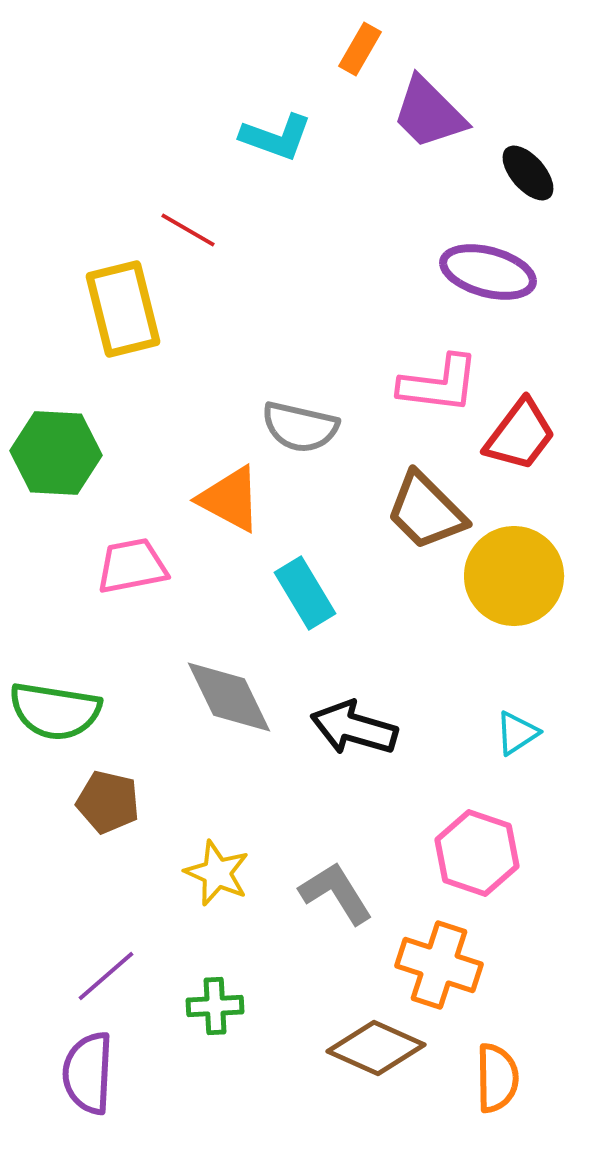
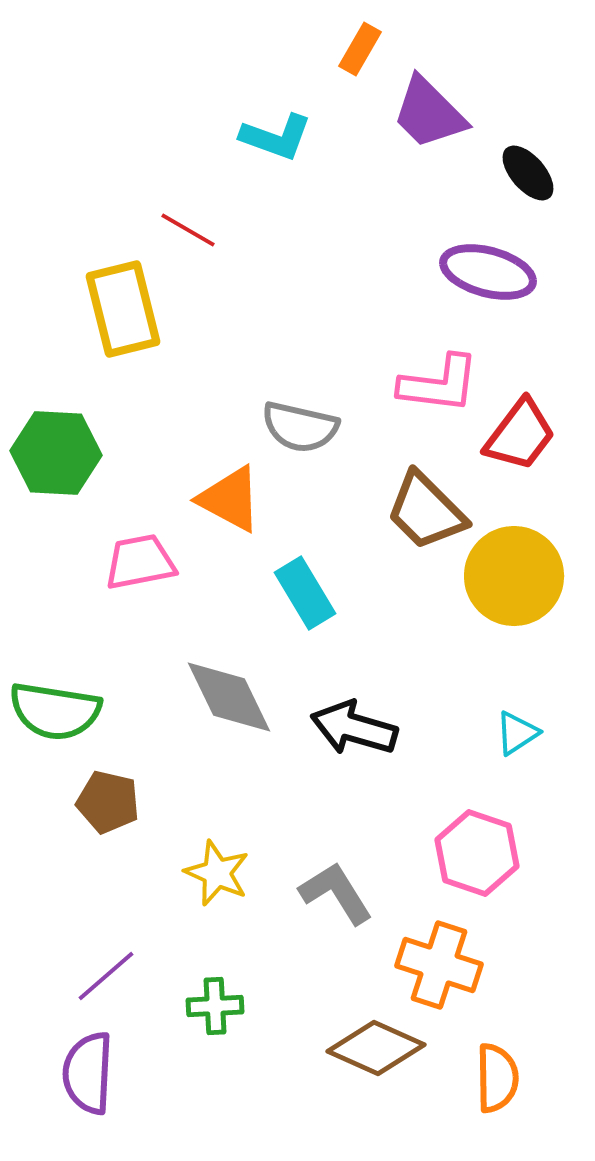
pink trapezoid: moved 8 px right, 4 px up
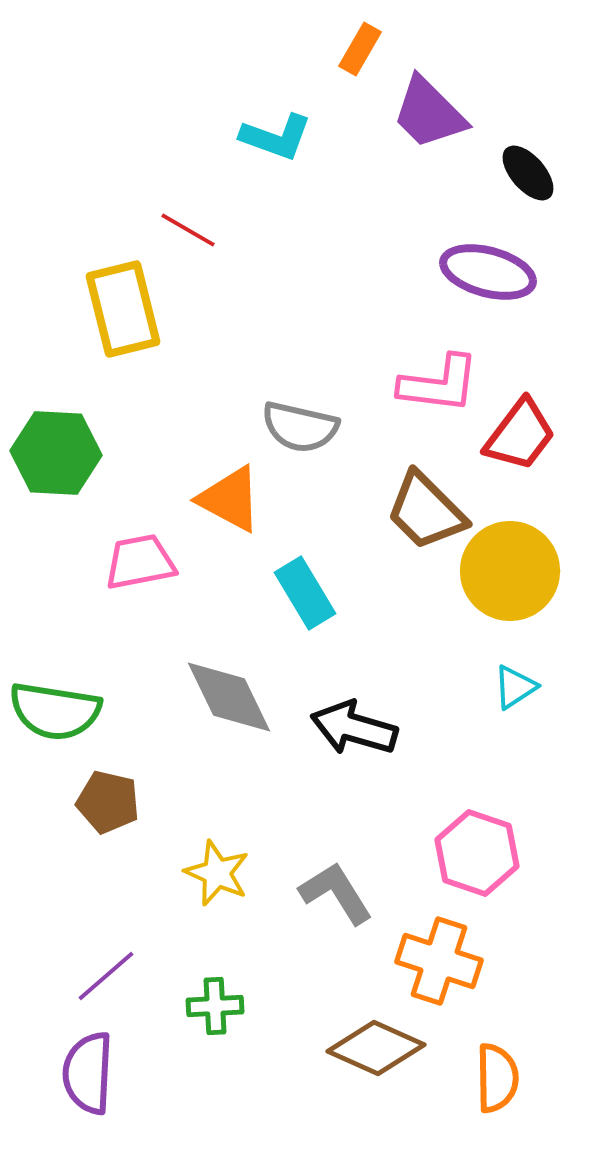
yellow circle: moved 4 px left, 5 px up
cyan triangle: moved 2 px left, 46 px up
orange cross: moved 4 px up
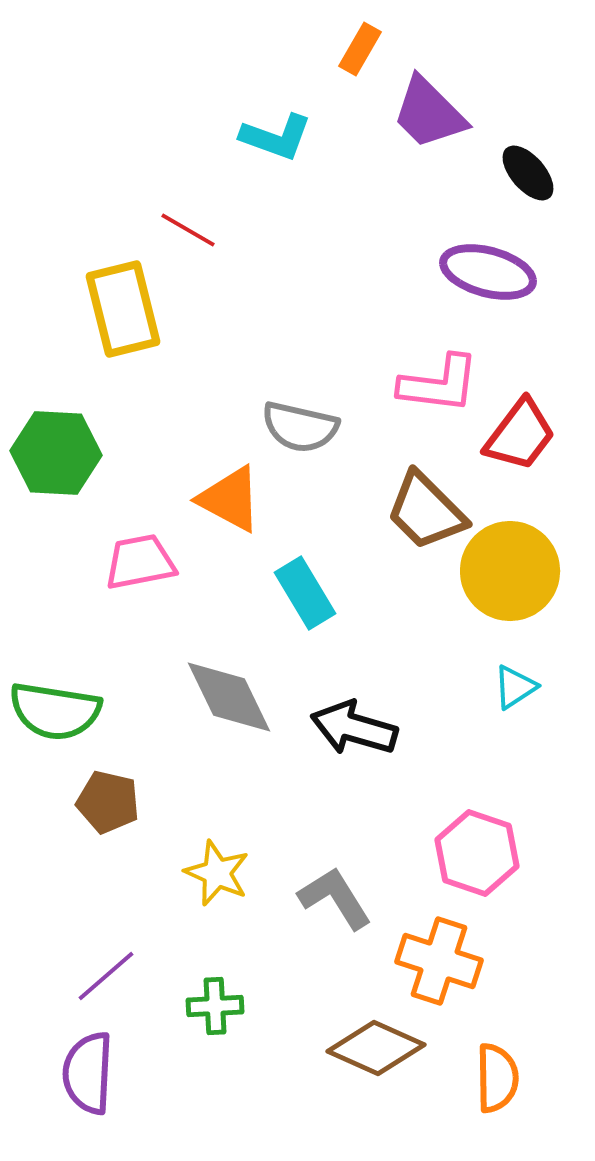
gray L-shape: moved 1 px left, 5 px down
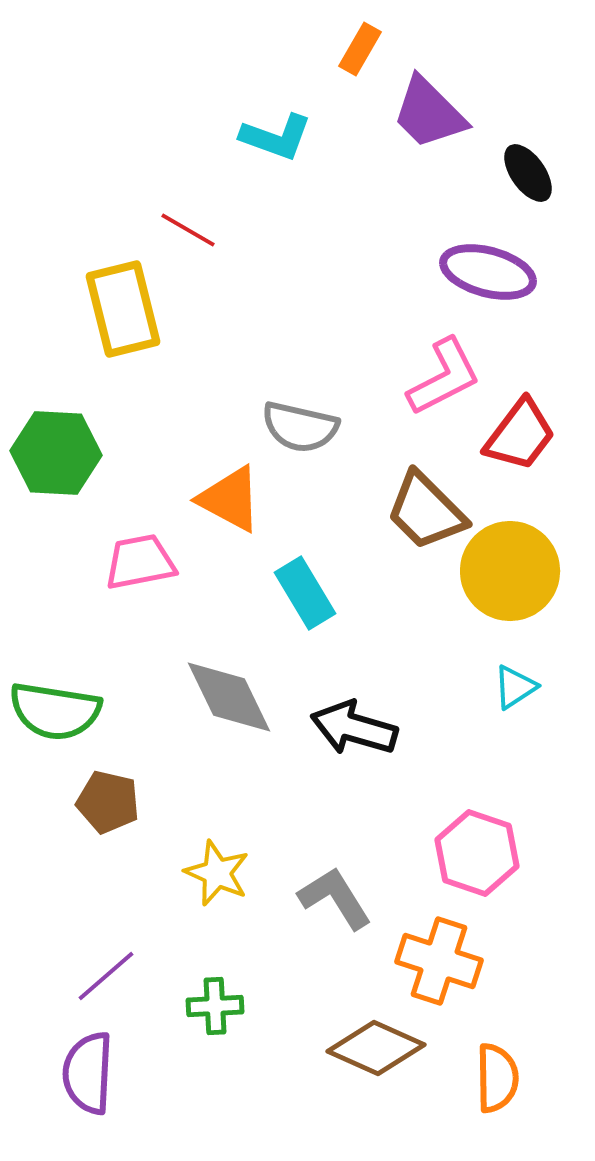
black ellipse: rotated 6 degrees clockwise
pink L-shape: moved 5 px right, 7 px up; rotated 34 degrees counterclockwise
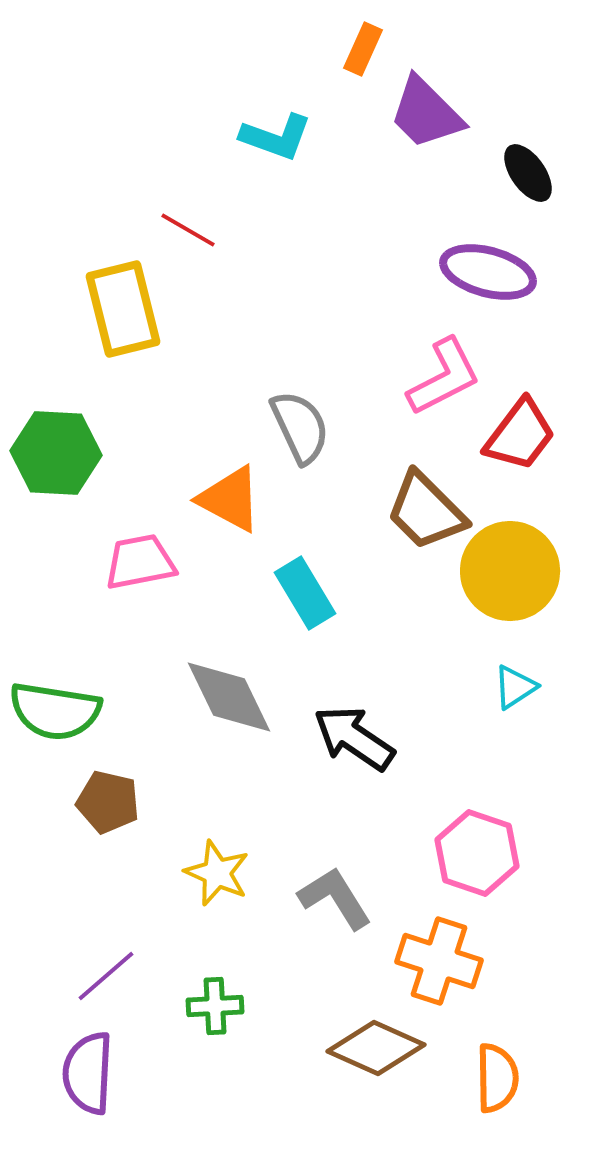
orange rectangle: moved 3 px right; rotated 6 degrees counterclockwise
purple trapezoid: moved 3 px left
gray semicircle: rotated 128 degrees counterclockwise
black arrow: moved 10 px down; rotated 18 degrees clockwise
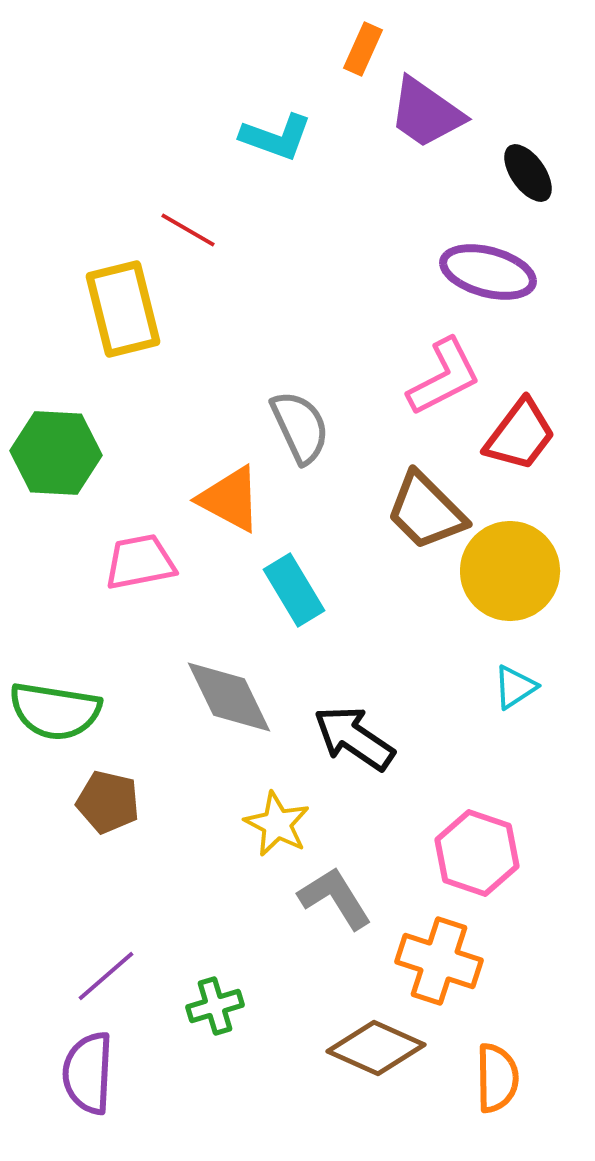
purple trapezoid: rotated 10 degrees counterclockwise
cyan rectangle: moved 11 px left, 3 px up
yellow star: moved 60 px right, 49 px up; rotated 4 degrees clockwise
green cross: rotated 14 degrees counterclockwise
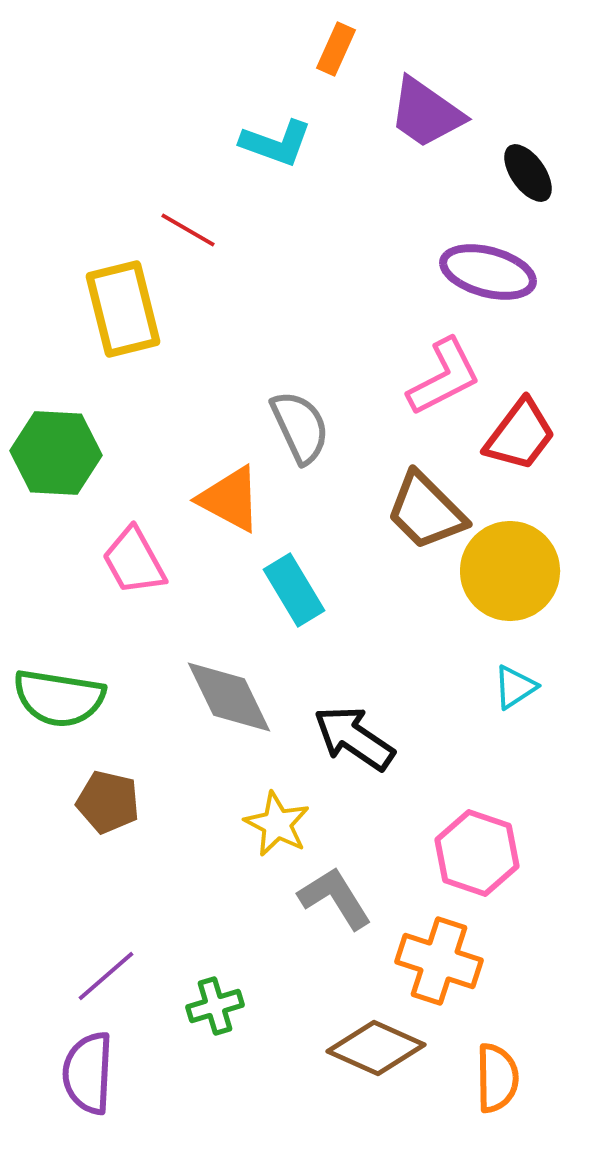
orange rectangle: moved 27 px left
cyan L-shape: moved 6 px down
pink trapezoid: moved 6 px left, 1 px up; rotated 108 degrees counterclockwise
green semicircle: moved 4 px right, 13 px up
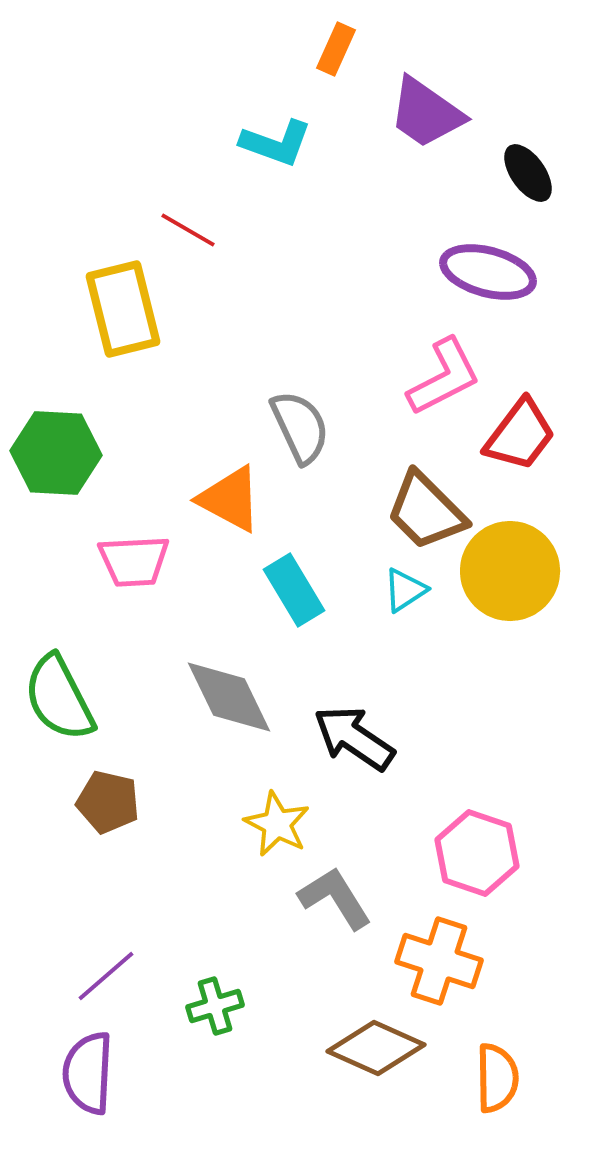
pink trapezoid: rotated 64 degrees counterclockwise
cyan triangle: moved 110 px left, 97 px up
green semicircle: rotated 54 degrees clockwise
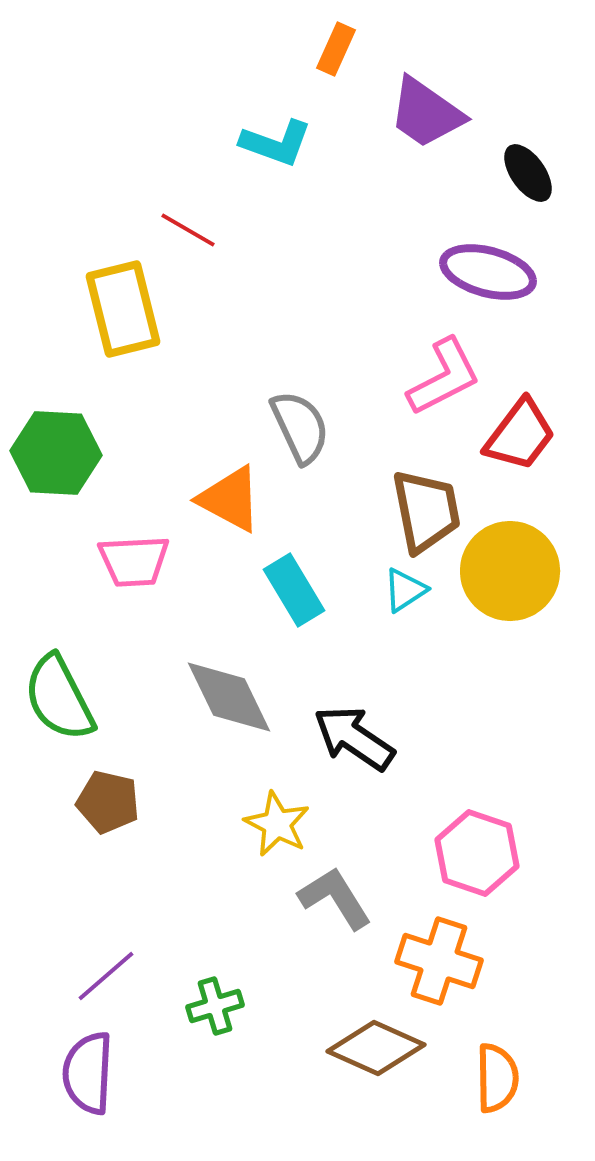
brown trapezoid: rotated 146 degrees counterclockwise
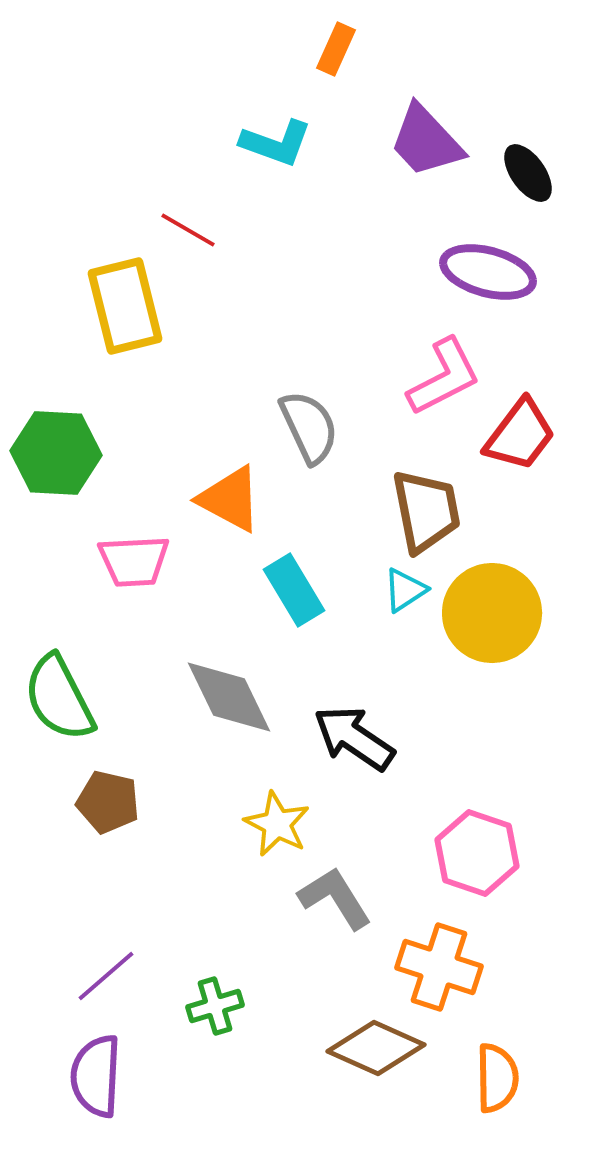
purple trapezoid: moved 28 px down; rotated 12 degrees clockwise
yellow rectangle: moved 2 px right, 3 px up
gray semicircle: moved 9 px right
yellow circle: moved 18 px left, 42 px down
orange cross: moved 6 px down
purple semicircle: moved 8 px right, 3 px down
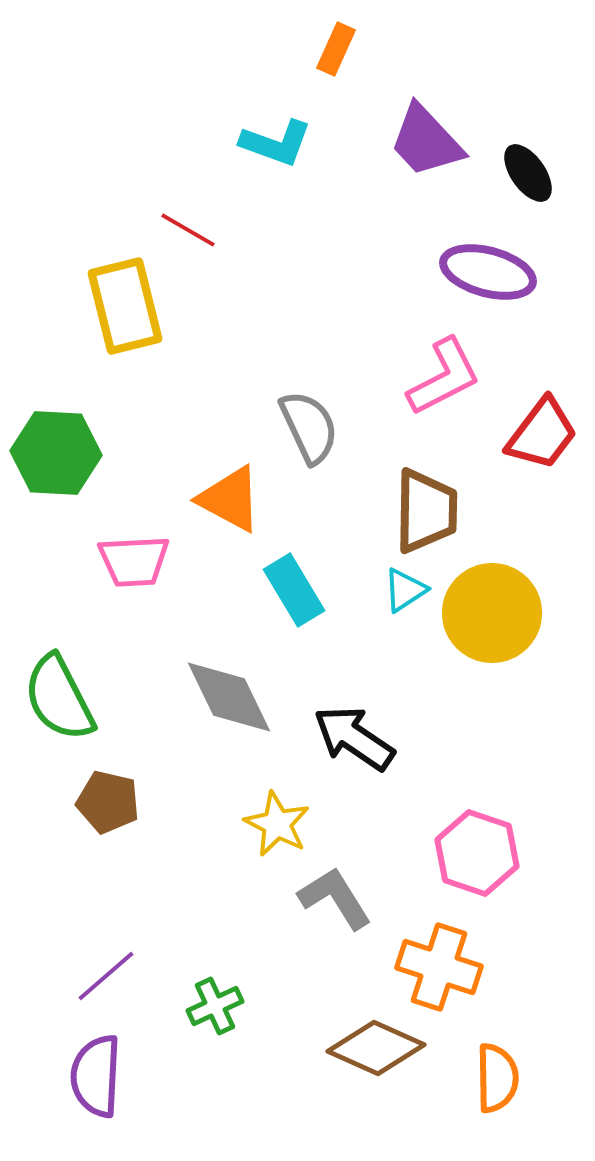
red trapezoid: moved 22 px right, 1 px up
brown trapezoid: rotated 12 degrees clockwise
green cross: rotated 8 degrees counterclockwise
